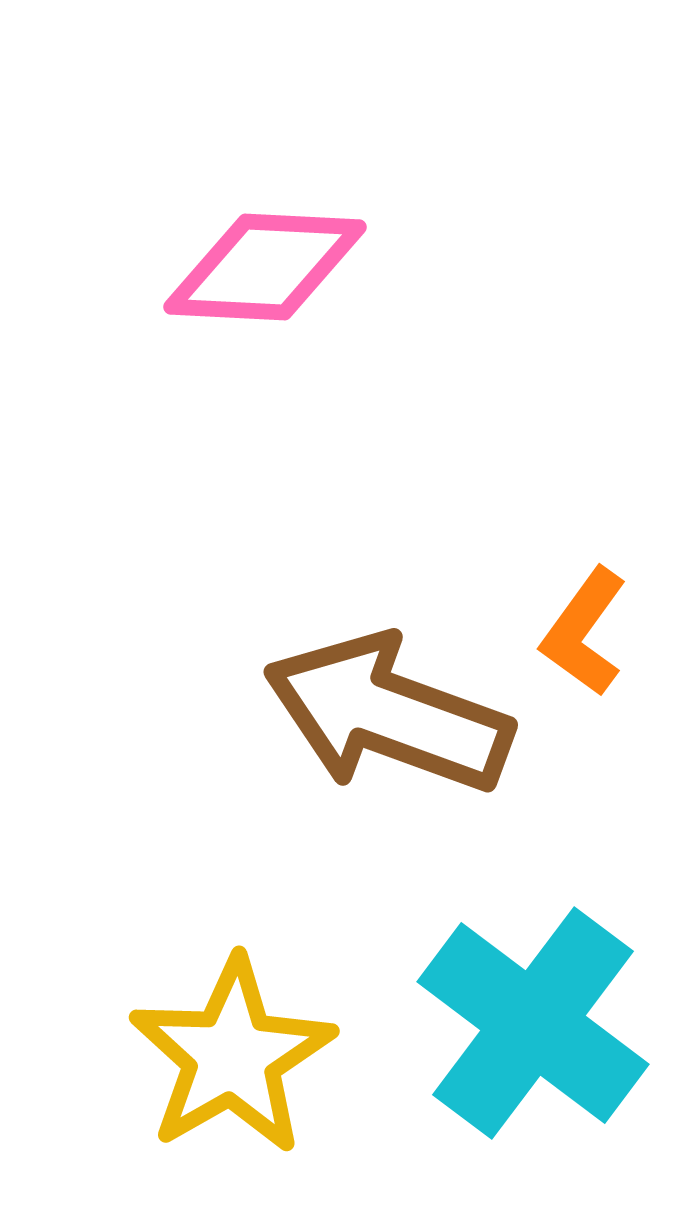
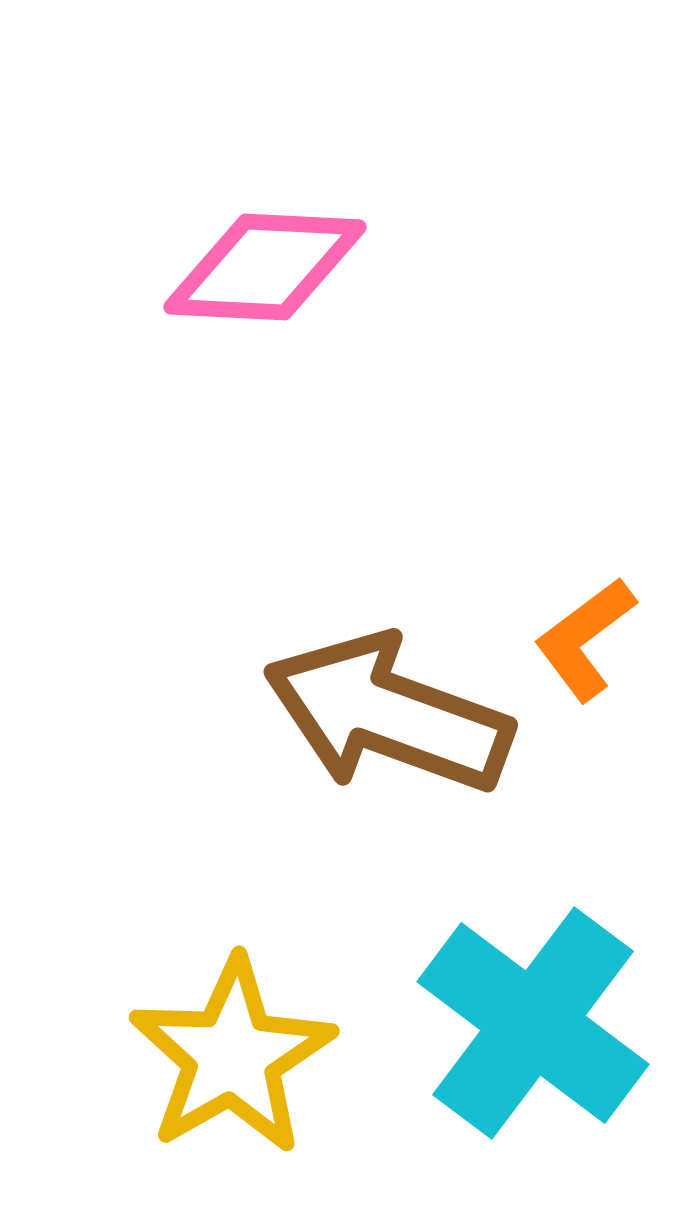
orange L-shape: moved 1 px right, 7 px down; rotated 17 degrees clockwise
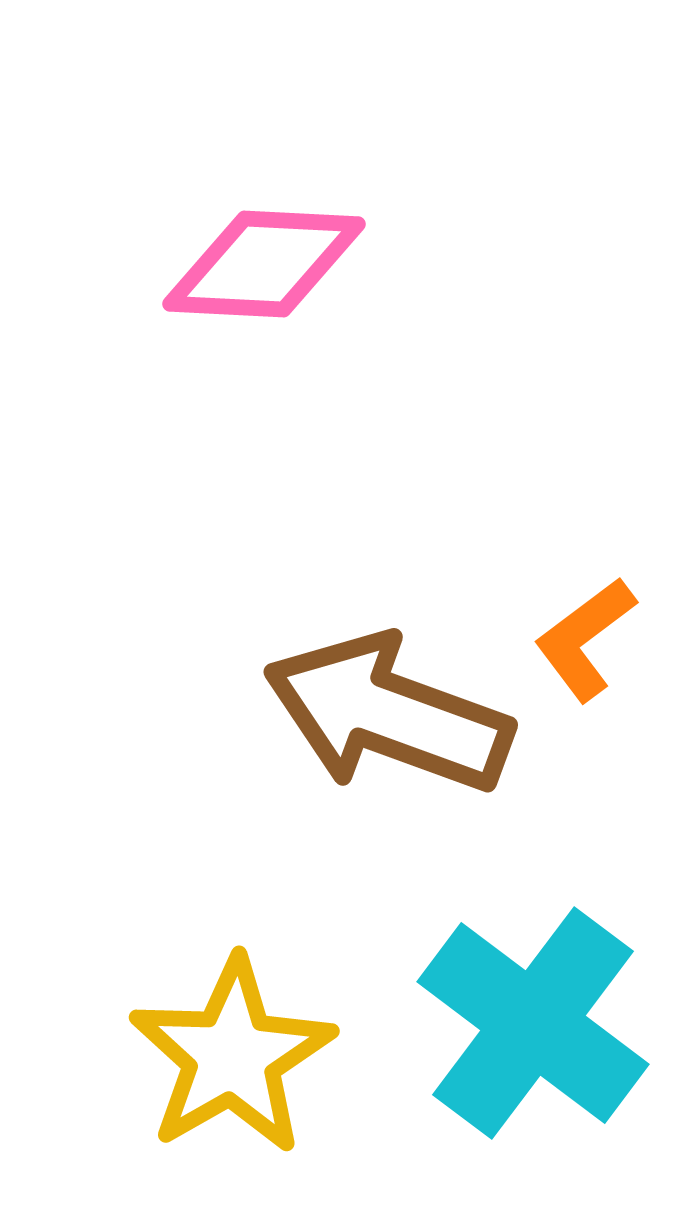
pink diamond: moved 1 px left, 3 px up
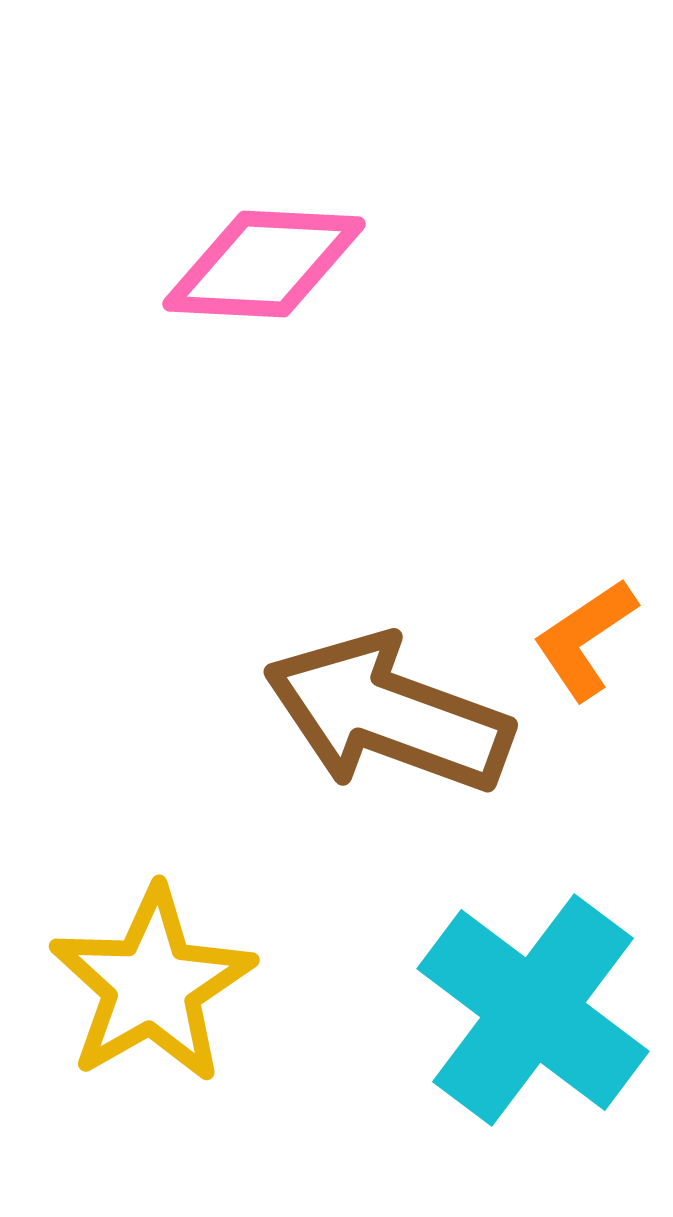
orange L-shape: rotated 3 degrees clockwise
cyan cross: moved 13 px up
yellow star: moved 80 px left, 71 px up
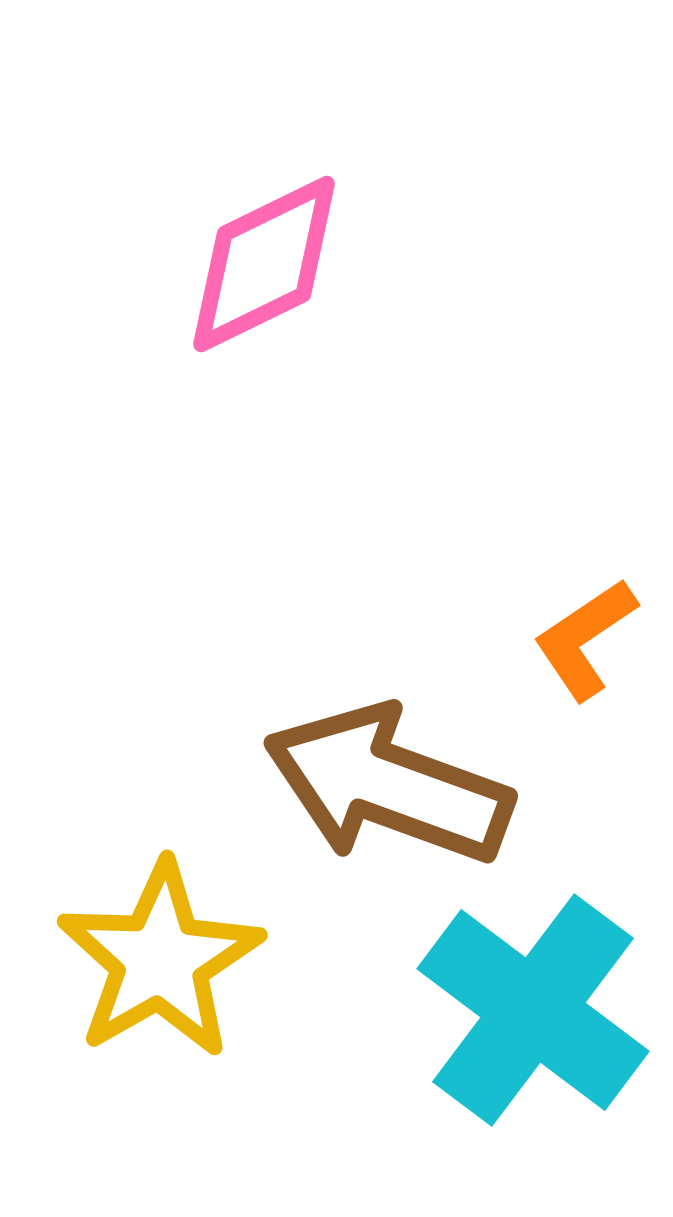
pink diamond: rotated 29 degrees counterclockwise
brown arrow: moved 71 px down
yellow star: moved 8 px right, 25 px up
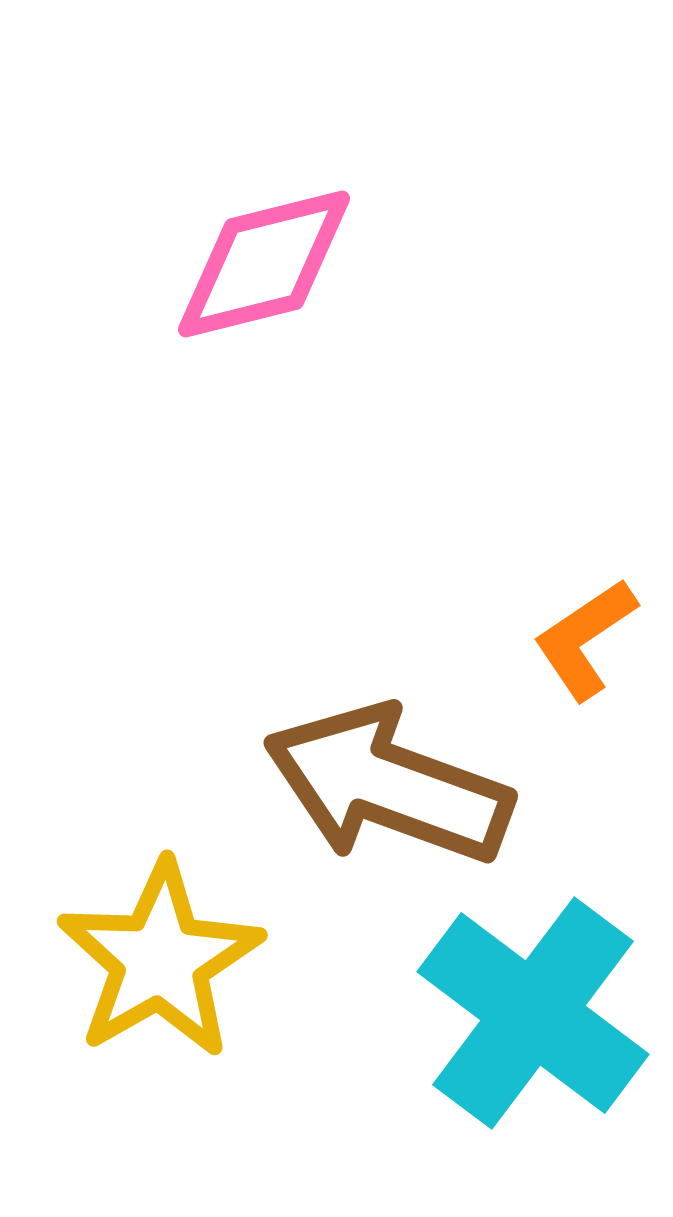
pink diamond: rotated 12 degrees clockwise
cyan cross: moved 3 px down
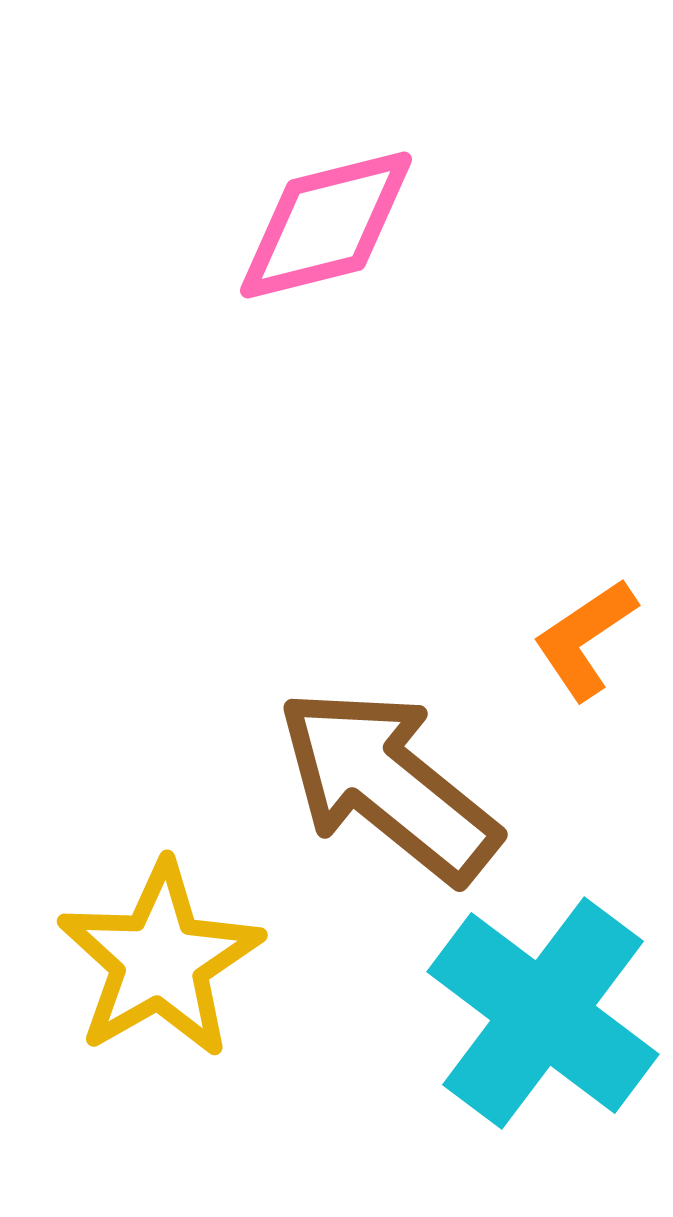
pink diamond: moved 62 px right, 39 px up
brown arrow: rotated 19 degrees clockwise
cyan cross: moved 10 px right
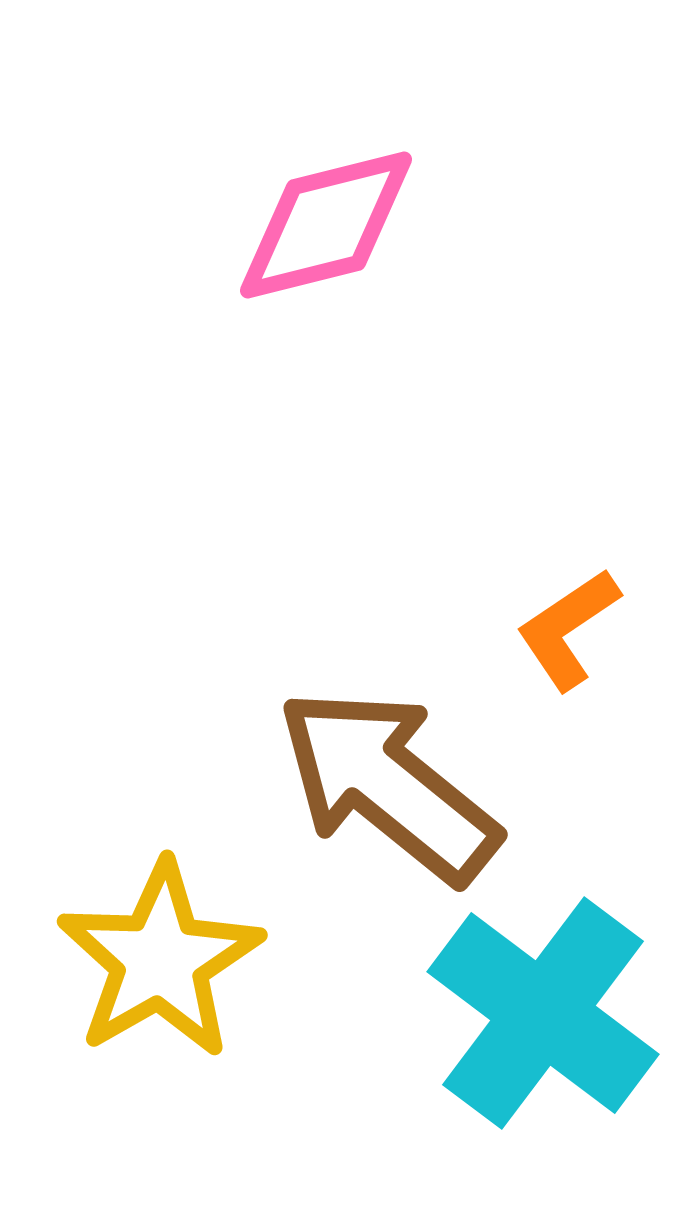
orange L-shape: moved 17 px left, 10 px up
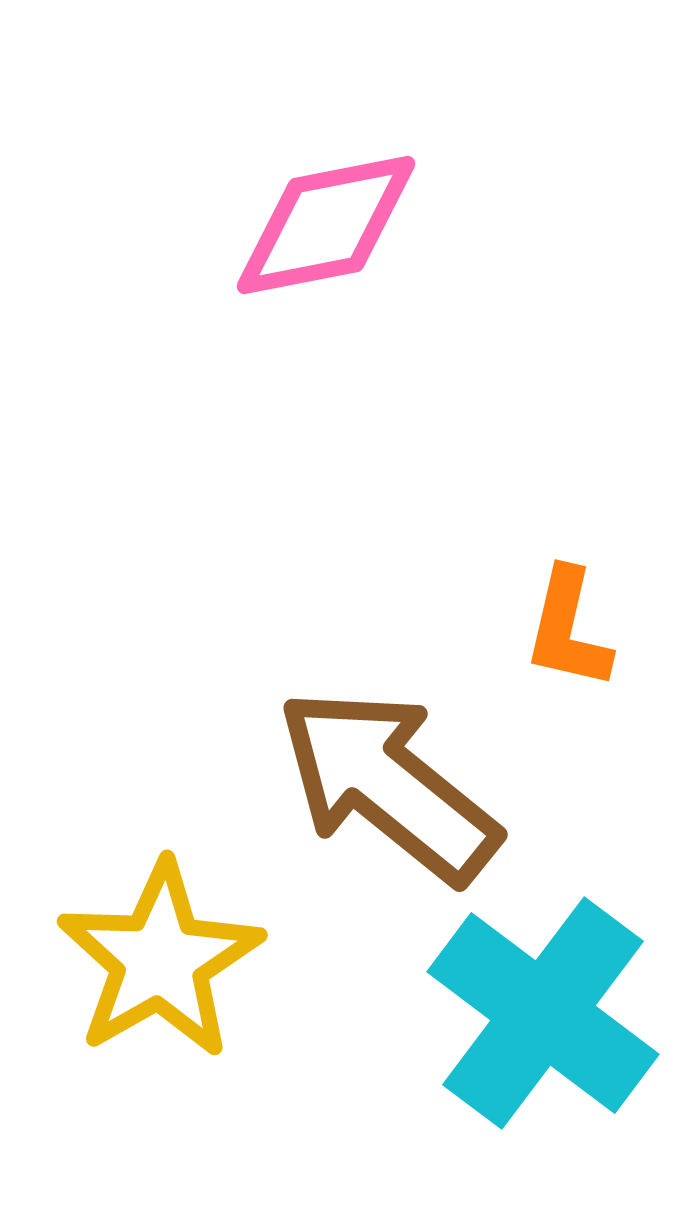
pink diamond: rotated 3 degrees clockwise
orange L-shape: rotated 43 degrees counterclockwise
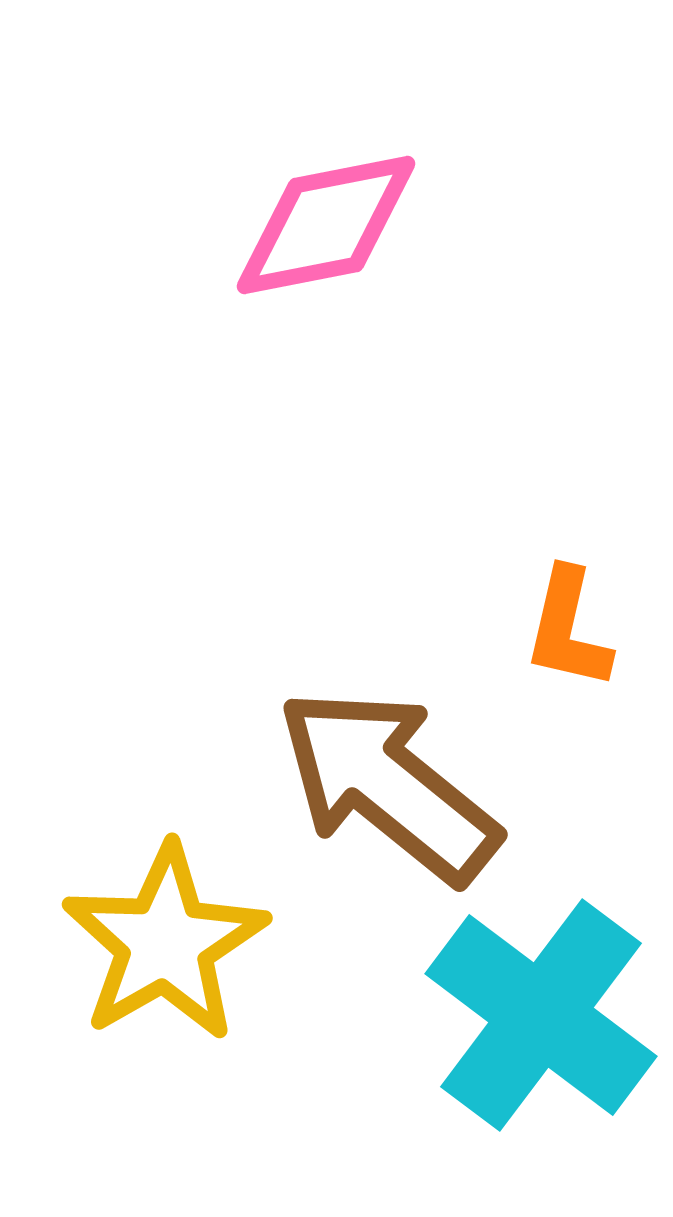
yellow star: moved 5 px right, 17 px up
cyan cross: moved 2 px left, 2 px down
